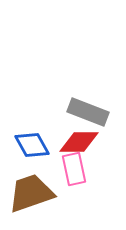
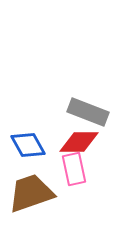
blue diamond: moved 4 px left
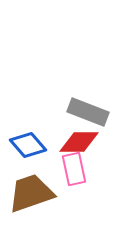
blue diamond: rotated 12 degrees counterclockwise
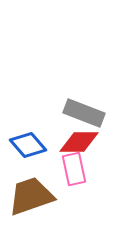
gray rectangle: moved 4 px left, 1 px down
brown trapezoid: moved 3 px down
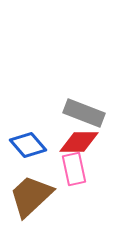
brown trapezoid: rotated 24 degrees counterclockwise
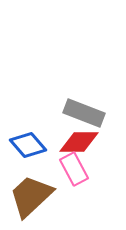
pink rectangle: rotated 16 degrees counterclockwise
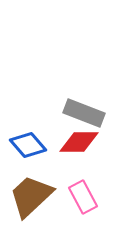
pink rectangle: moved 9 px right, 28 px down
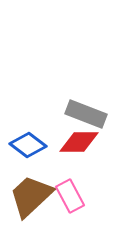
gray rectangle: moved 2 px right, 1 px down
blue diamond: rotated 12 degrees counterclockwise
pink rectangle: moved 13 px left, 1 px up
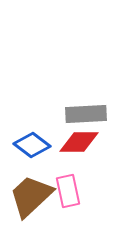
gray rectangle: rotated 24 degrees counterclockwise
blue diamond: moved 4 px right
pink rectangle: moved 2 px left, 5 px up; rotated 16 degrees clockwise
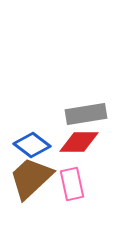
gray rectangle: rotated 6 degrees counterclockwise
pink rectangle: moved 4 px right, 7 px up
brown trapezoid: moved 18 px up
